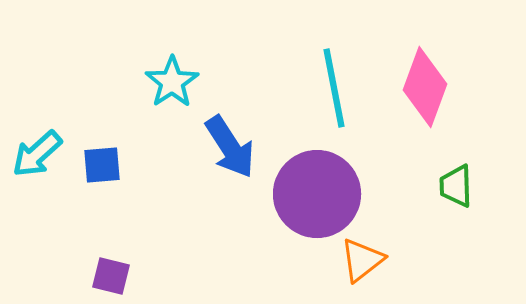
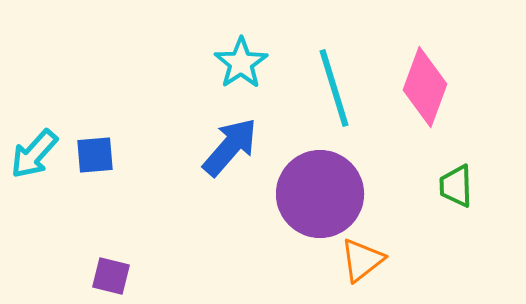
cyan star: moved 69 px right, 19 px up
cyan line: rotated 6 degrees counterclockwise
blue arrow: rotated 106 degrees counterclockwise
cyan arrow: moved 3 px left; rotated 6 degrees counterclockwise
blue square: moved 7 px left, 10 px up
purple circle: moved 3 px right
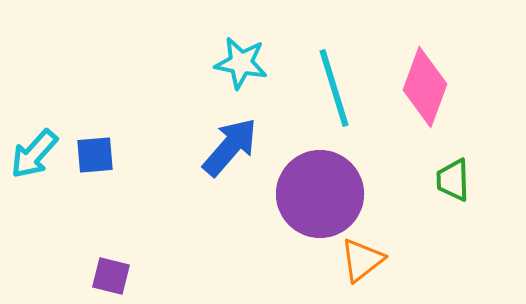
cyan star: rotated 28 degrees counterclockwise
green trapezoid: moved 3 px left, 6 px up
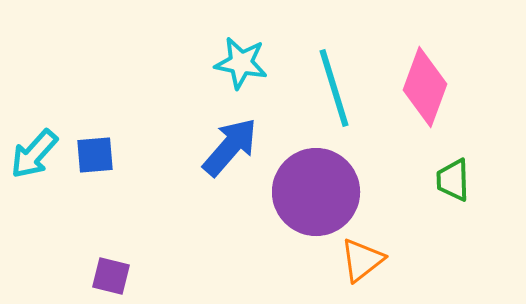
purple circle: moved 4 px left, 2 px up
